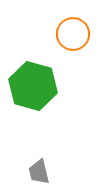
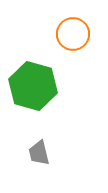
gray trapezoid: moved 19 px up
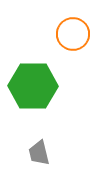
green hexagon: rotated 15 degrees counterclockwise
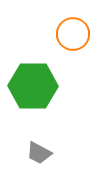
gray trapezoid: rotated 48 degrees counterclockwise
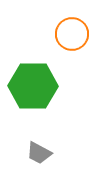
orange circle: moved 1 px left
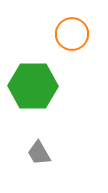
gray trapezoid: rotated 32 degrees clockwise
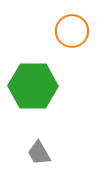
orange circle: moved 3 px up
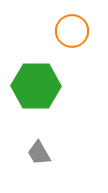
green hexagon: moved 3 px right
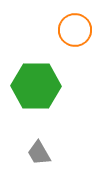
orange circle: moved 3 px right, 1 px up
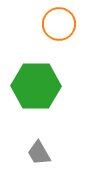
orange circle: moved 16 px left, 6 px up
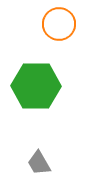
gray trapezoid: moved 10 px down
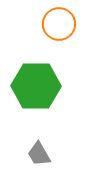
gray trapezoid: moved 9 px up
